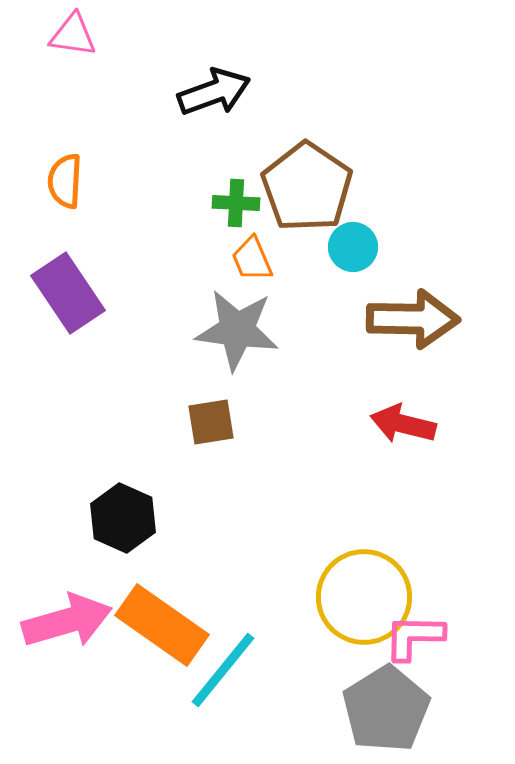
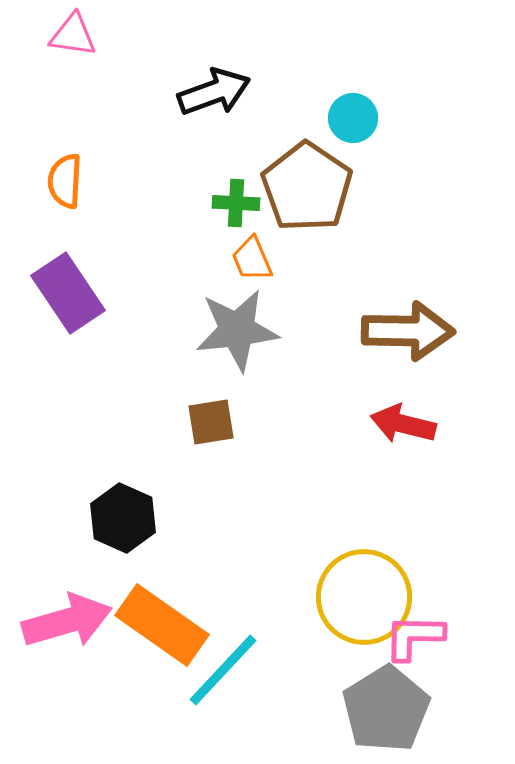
cyan circle: moved 129 px up
brown arrow: moved 5 px left, 12 px down
gray star: rotated 14 degrees counterclockwise
cyan line: rotated 4 degrees clockwise
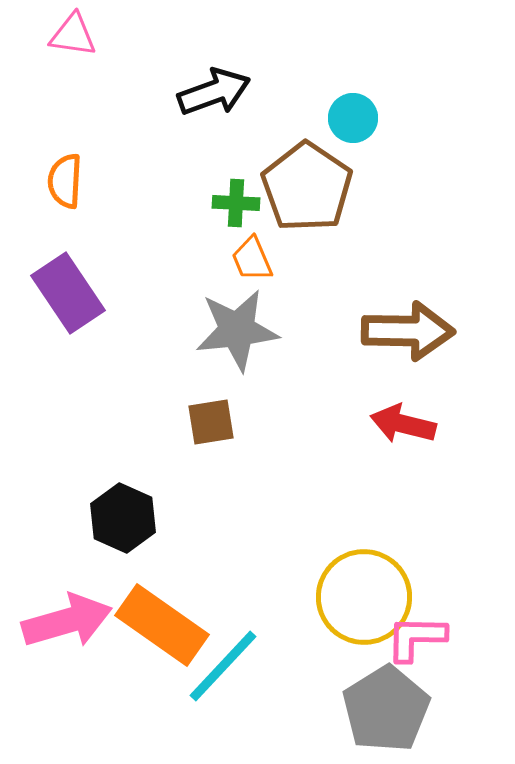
pink L-shape: moved 2 px right, 1 px down
cyan line: moved 4 px up
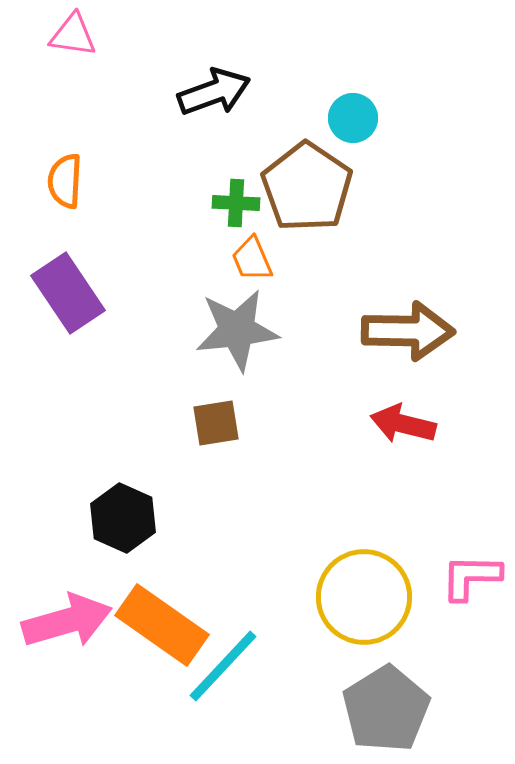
brown square: moved 5 px right, 1 px down
pink L-shape: moved 55 px right, 61 px up
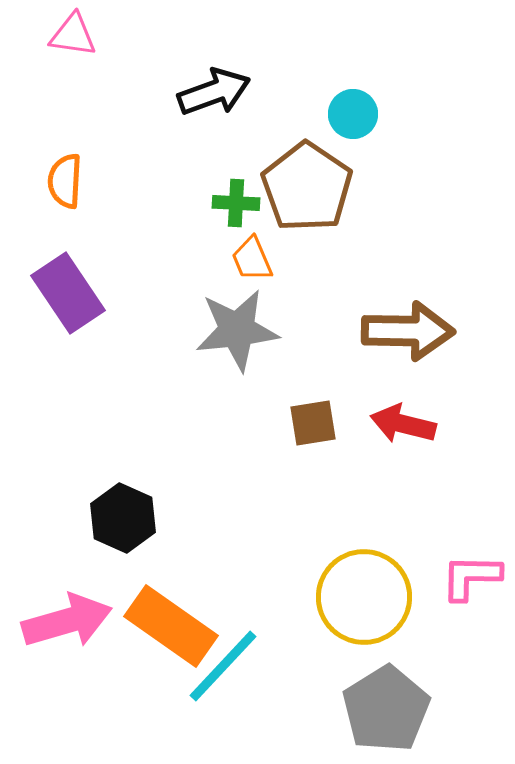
cyan circle: moved 4 px up
brown square: moved 97 px right
orange rectangle: moved 9 px right, 1 px down
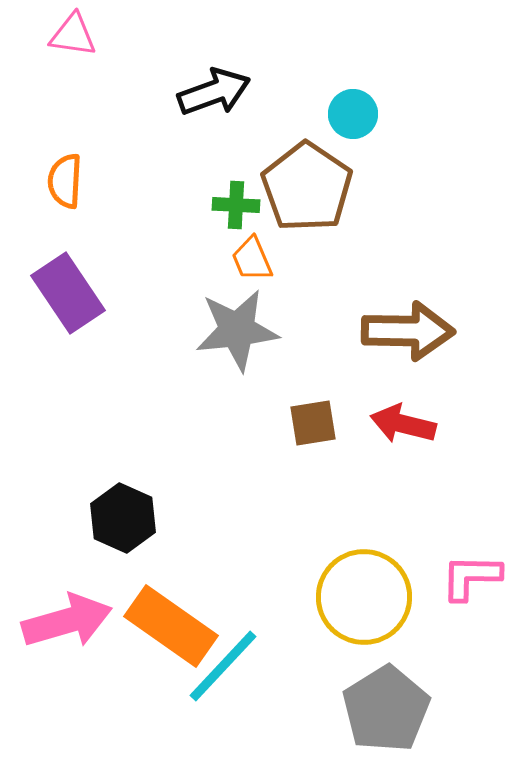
green cross: moved 2 px down
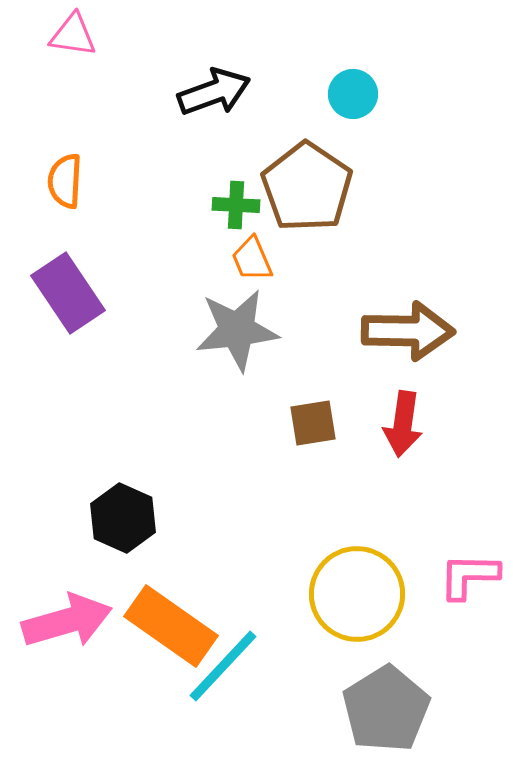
cyan circle: moved 20 px up
red arrow: rotated 96 degrees counterclockwise
pink L-shape: moved 2 px left, 1 px up
yellow circle: moved 7 px left, 3 px up
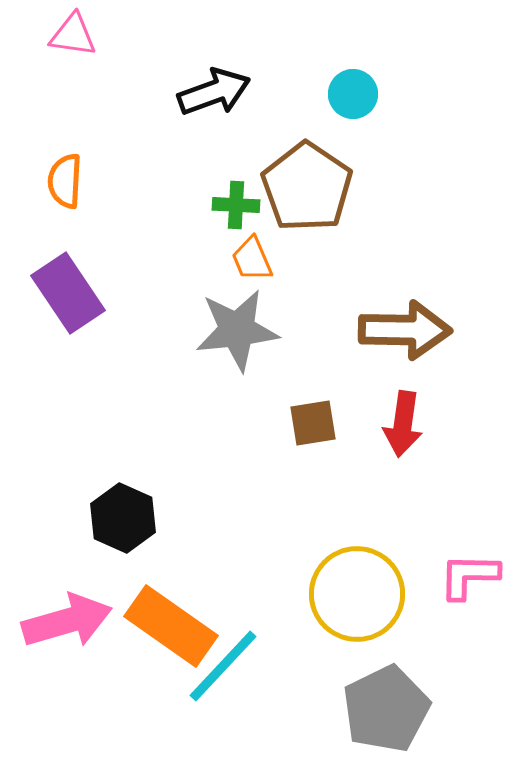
brown arrow: moved 3 px left, 1 px up
gray pentagon: rotated 6 degrees clockwise
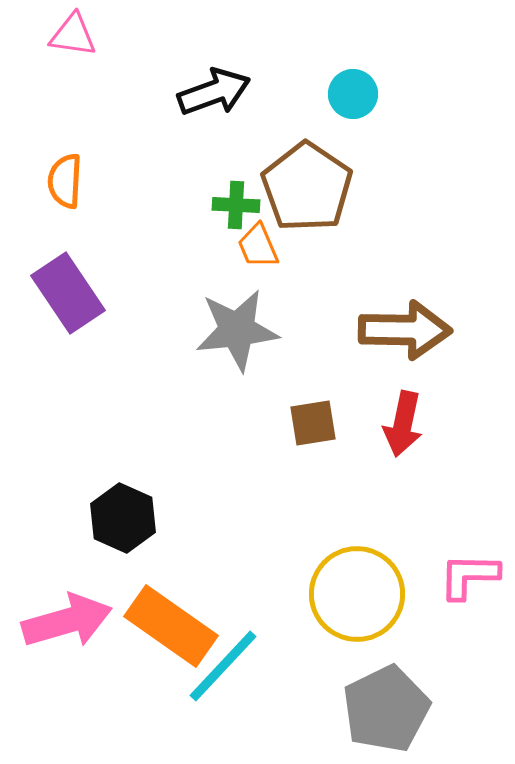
orange trapezoid: moved 6 px right, 13 px up
red arrow: rotated 4 degrees clockwise
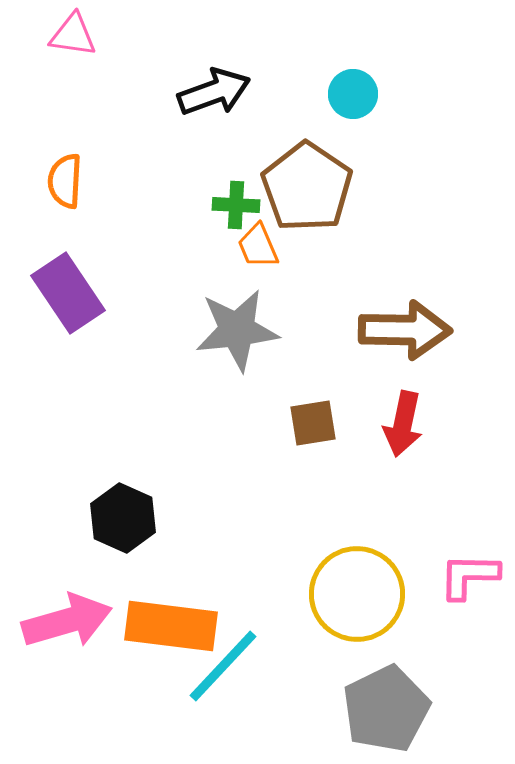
orange rectangle: rotated 28 degrees counterclockwise
